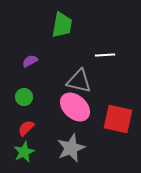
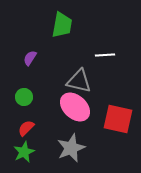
purple semicircle: moved 3 px up; rotated 28 degrees counterclockwise
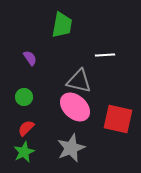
purple semicircle: rotated 112 degrees clockwise
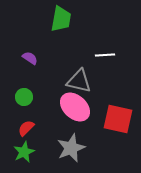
green trapezoid: moved 1 px left, 6 px up
purple semicircle: rotated 21 degrees counterclockwise
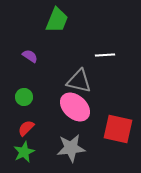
green trapezoid: moved 4 px left, 1 px down; rotated 12 degrees clockwise
purple semicircle: moved 2 px up
red square: moved 10 px down
gray star: rotated 16 degrees clockwise
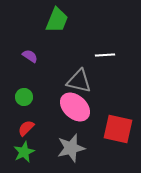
gray star: rotated 8 degrees counterclockwise
